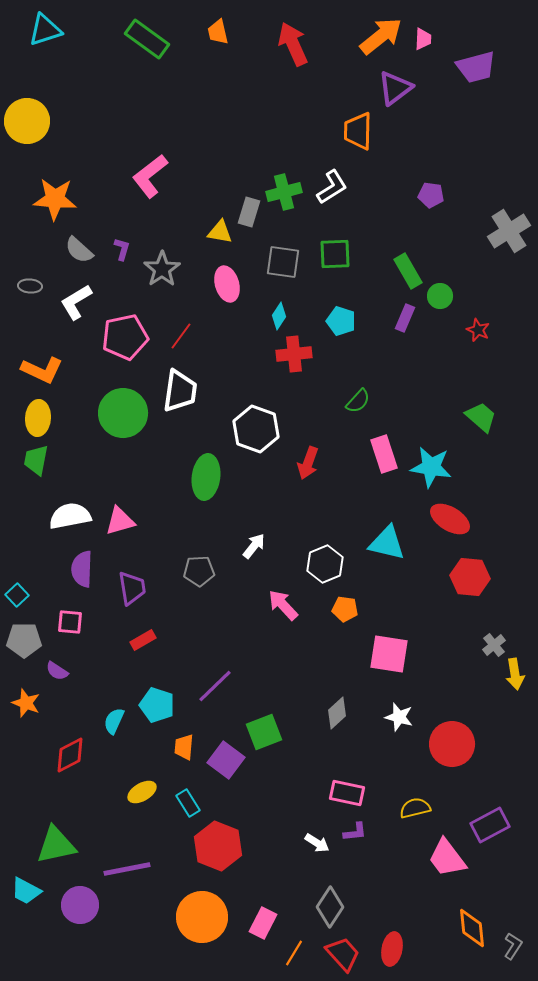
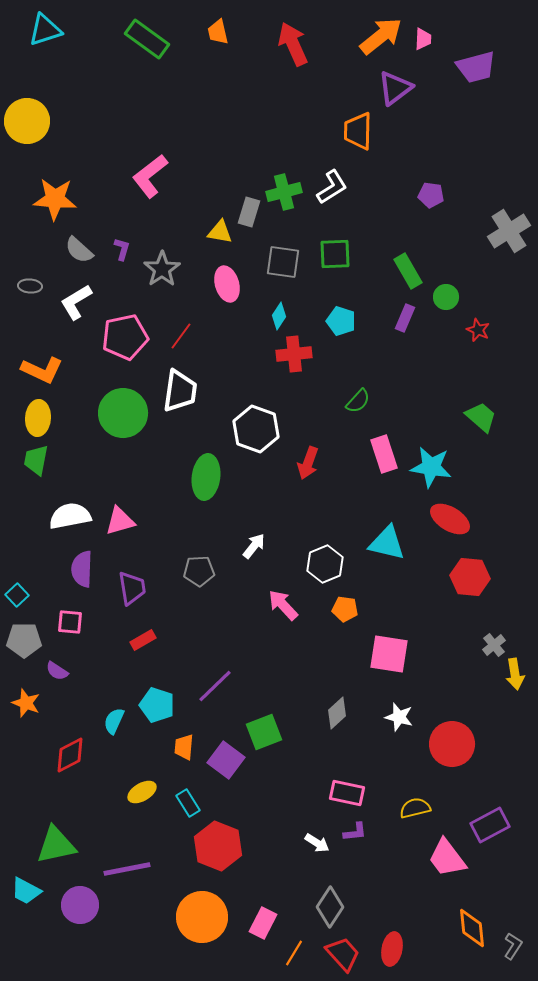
green circle at (440, 296): moved 6 px right, 1 px down
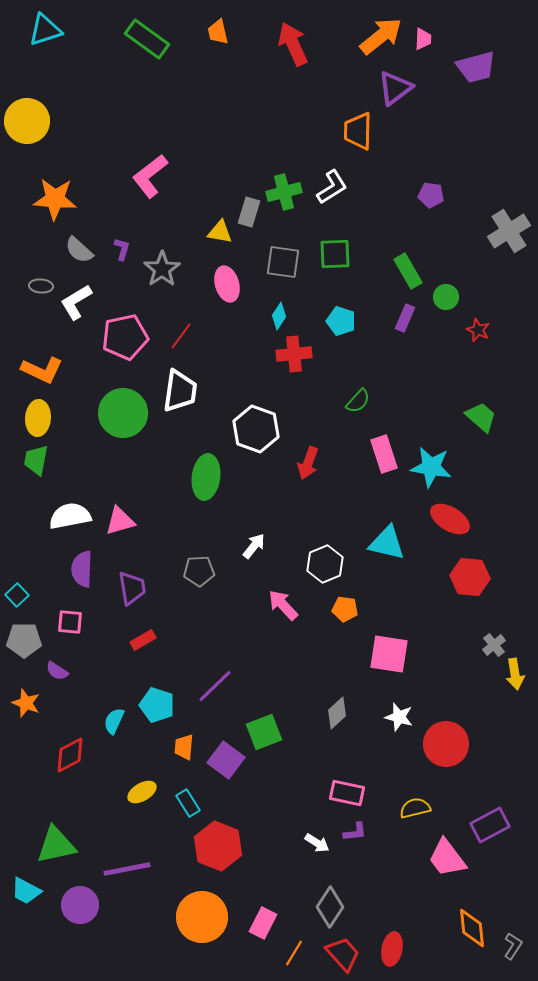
gray ellipse at (30, 286): moved 11 px right
red circle at (452, 744): moved 6 px left
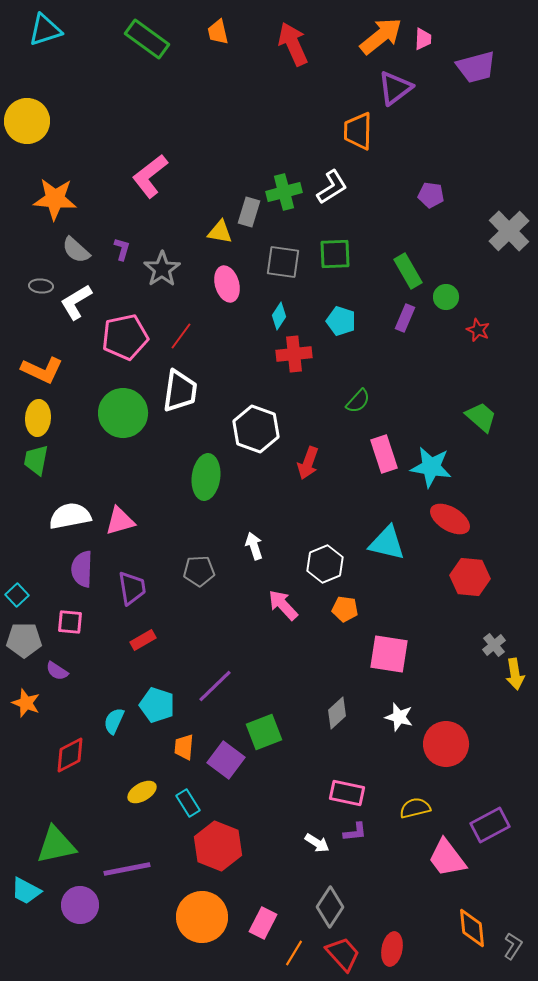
gray cross at (509, 231): rotated 12 degrees counterclockwise
gray semicircle at (79, 250): moved 3 px left
white arrow at (254, 546): rotated 56 degrees counterclockwise
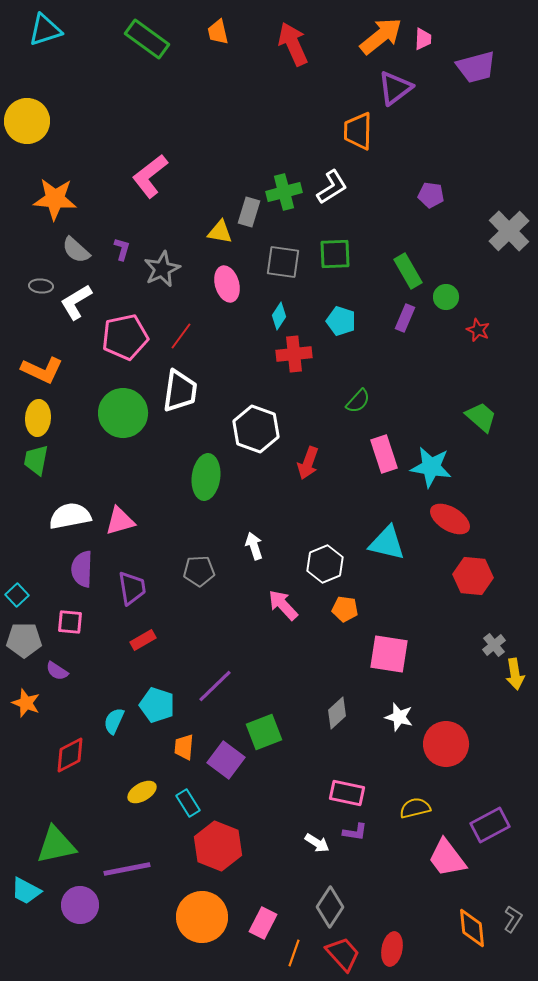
gray star at (162, 269): rotated 9 degrees clockwise
red hexagon at (470, 577): moved 3 px right, 1 px up
purple L-shape at (355, 832): rotated 15 degrees clockwise
gray L-shape at (513, 946): moved 27 px up
orange line at (294, 953): rotated 12 degrees counterclockwise
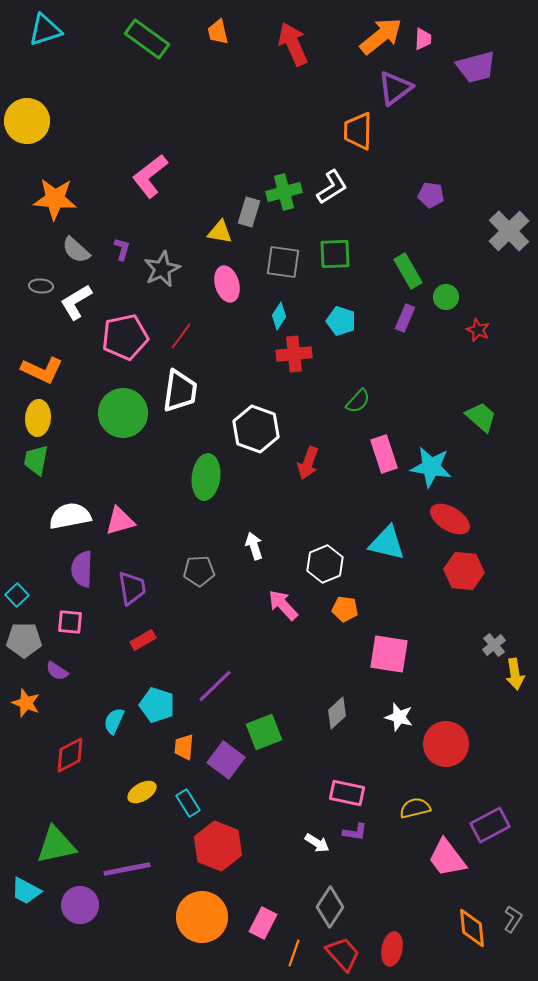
red hexagon at (473, 576): moved 9 px left, 5 px up
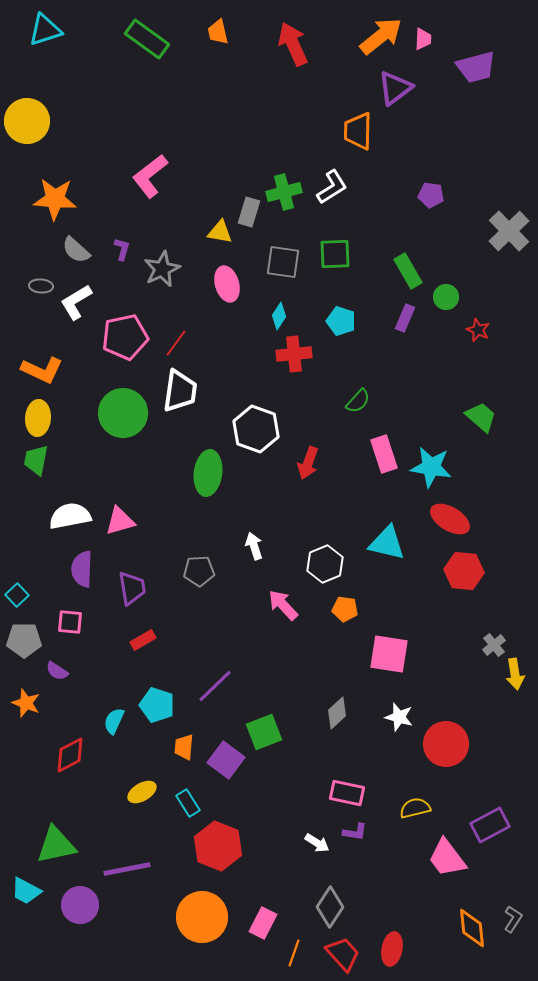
red line at (181, 336): moved 5 px left, 7 px down
green ellipse at (206, 477): moved 2 px right, 4 px up
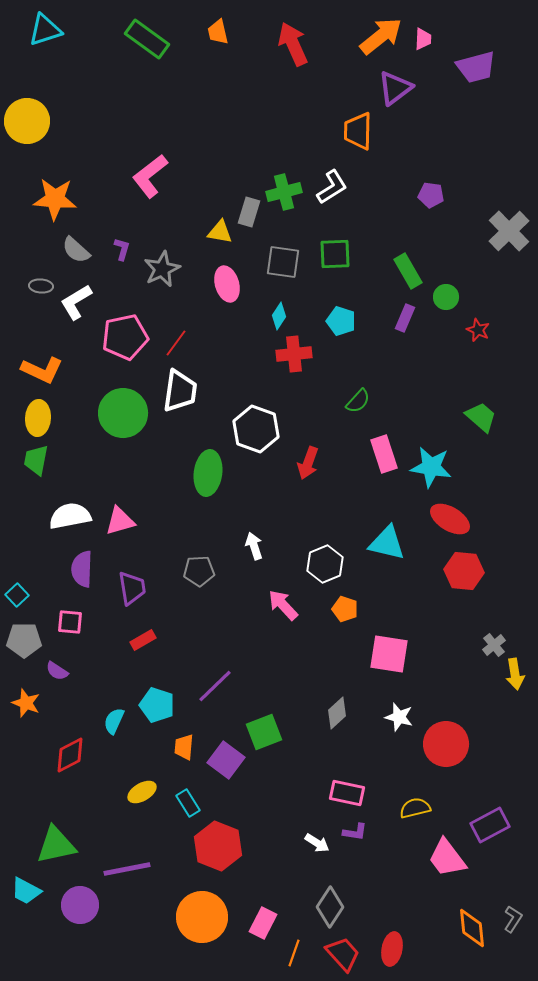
orange pentagon at (345, 609): rotated 10 degrees clockwise
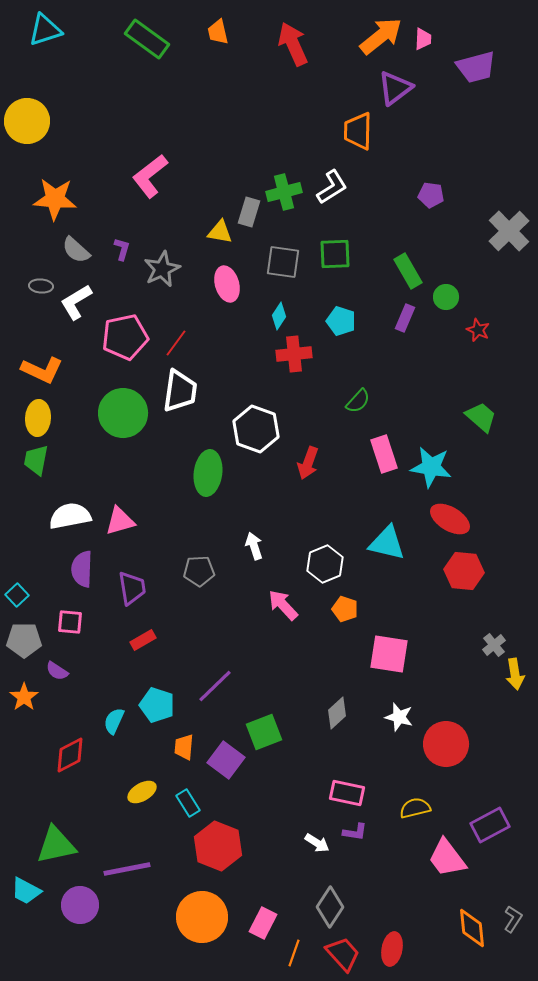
orange star at (26, 703): moved 2 px left, 6 px up; rotated 16 degrees clockwise
